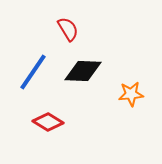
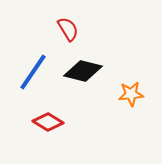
black diamond: rotated 12 degrees clockwise
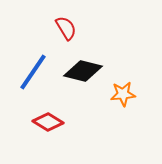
red semicircle: moved 2 px left, 1 px up
orange star: moved 8 px left
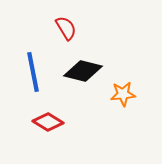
blue line: rotated 45 degrees counterclockwise
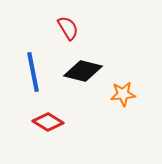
red semicircle: moved 2 px right
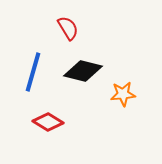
blue line: rotated 27 degrees clockwise
